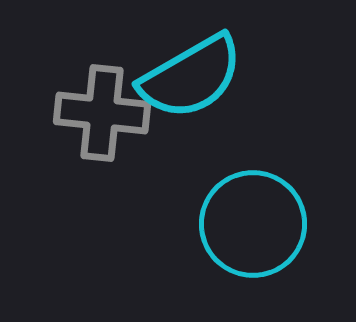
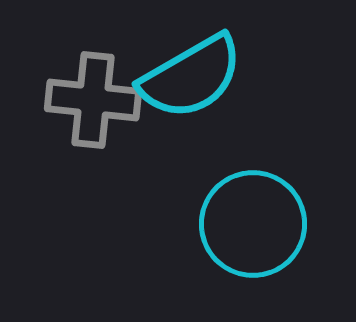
gray cross: moved 9 px left, 13 px up
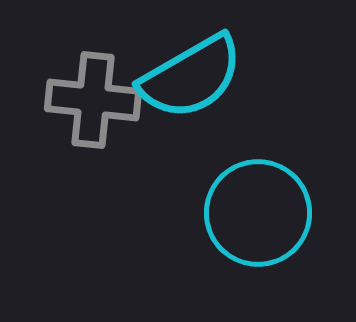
cyan circle: moved 5 px right, 11 px up
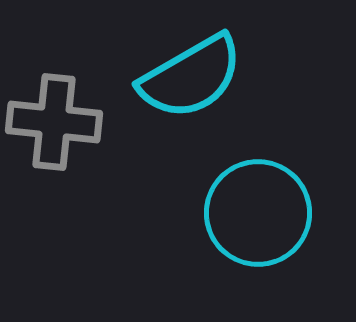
gray cross: moved 39 px left, 22 px down
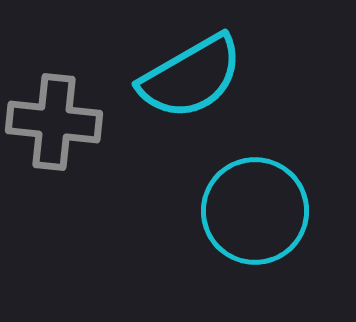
cyan circle: moved 3 px left, 2 px up
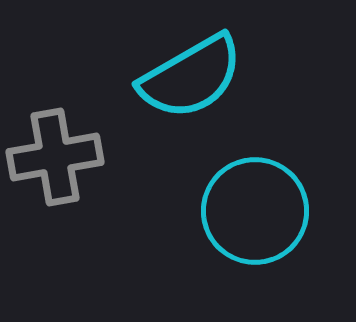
gray cross: moved 1 px right, 35 px down; rotated 16 degrees counterclockwise
